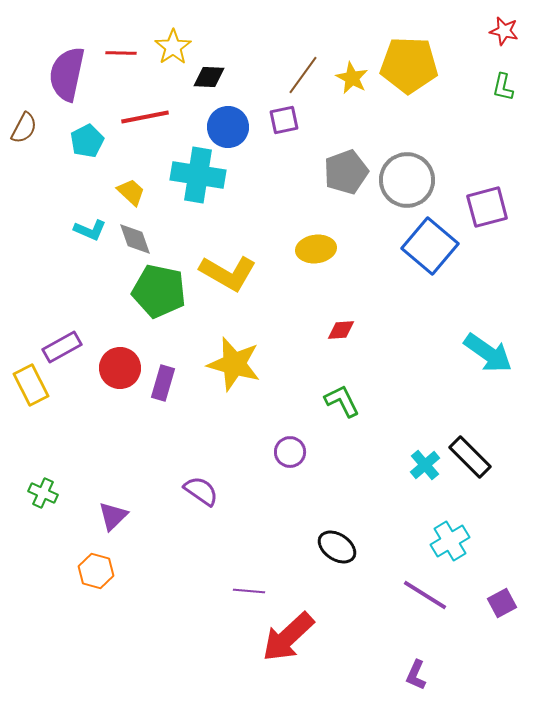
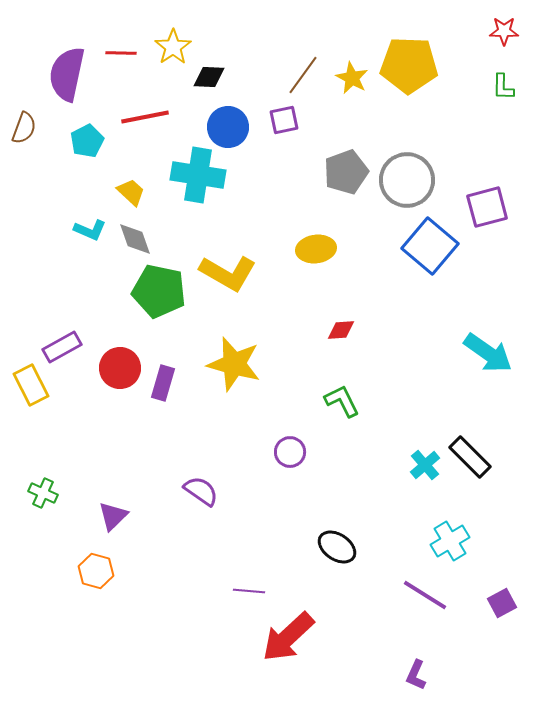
red star at (504, 31): rotated 12 degrees counterclockwise
green L-shape at (503, 87): rotated 12 degrees counterclockwise
brown semicircle at (24, 128): rotated 8 degrees counterclockwise
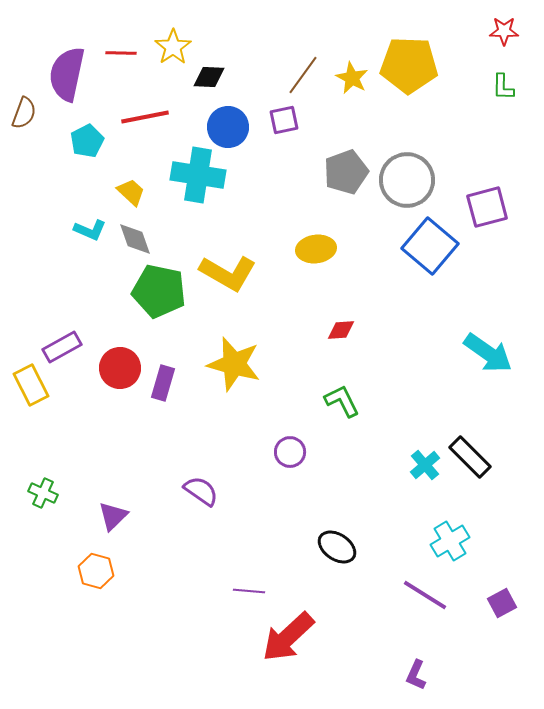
brown semicircle at (24, 128): moved 15 px up
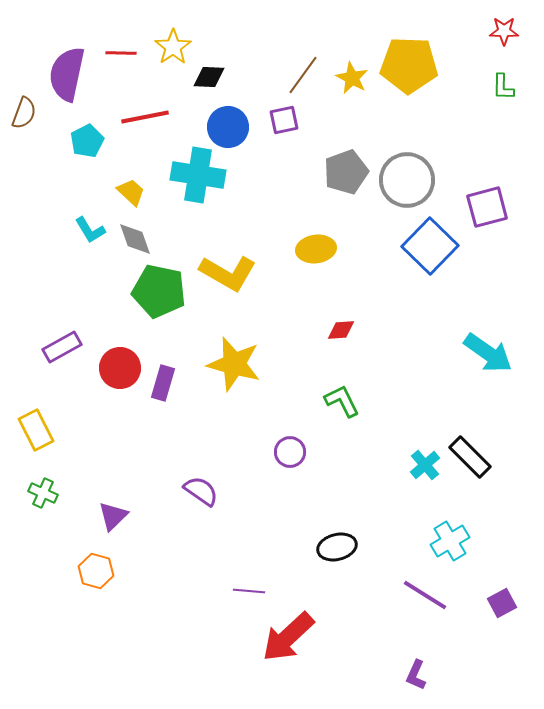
cyan L-shape at (90, 230): rotated 36 degrees clockwise
blue square at (430, 246): rotated 4 degrees clockwise
yellow rectangle at (31, 385): moved 5 px right, 45 px down
black ellipse at (337, 547): rotated 48 degrees counterclockwise
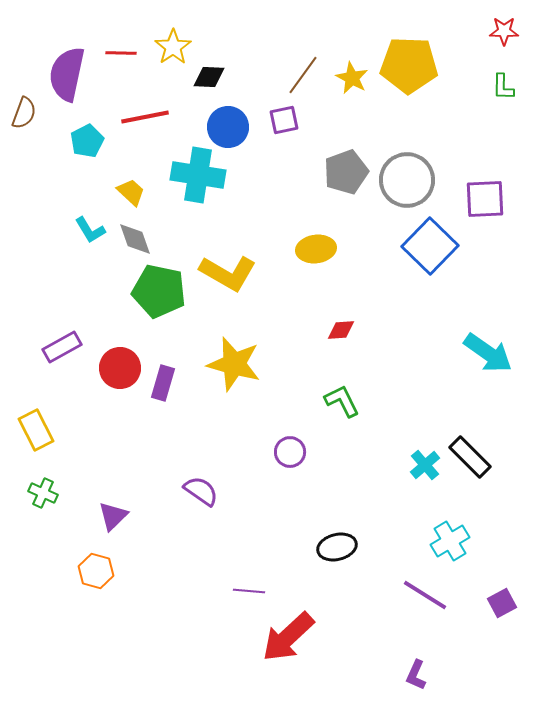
purple square at (487, 207): moved 2 px left, 8 px up; rotated 12 degrees clockwise
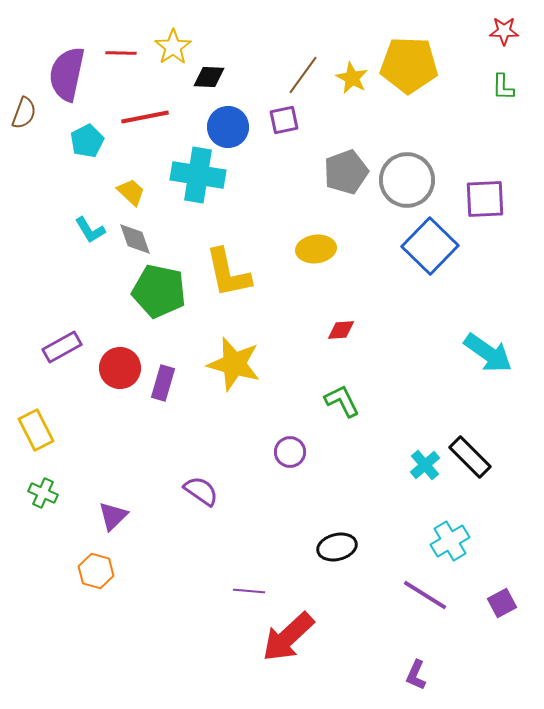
yellow L-shape at (228, 273): rotated 48 degrees clockwise
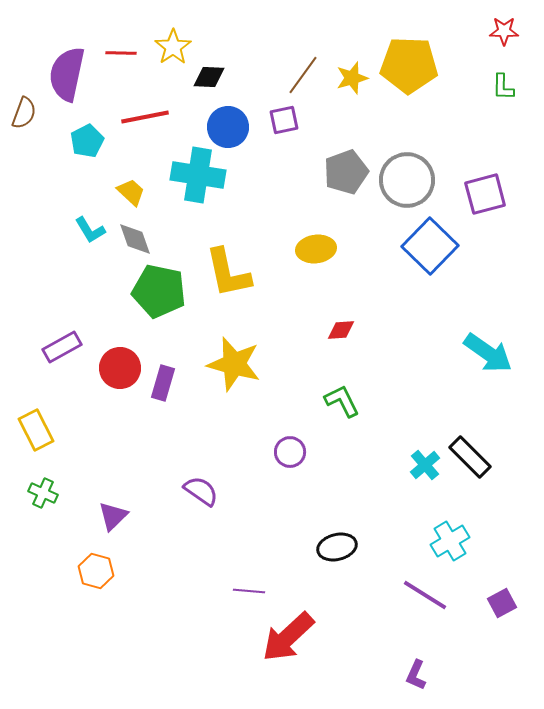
yellow star at (352, 78): rotated 28 degrees clockwise
purple square at (485, 199): moved 5 px up; rotated 12 degrees counterclockwise
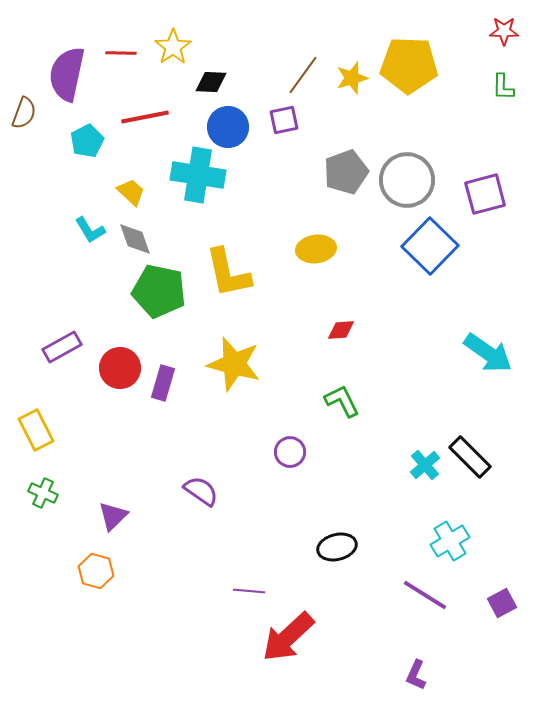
black diamond at (209, 77): moved 2 px right, 5 px down
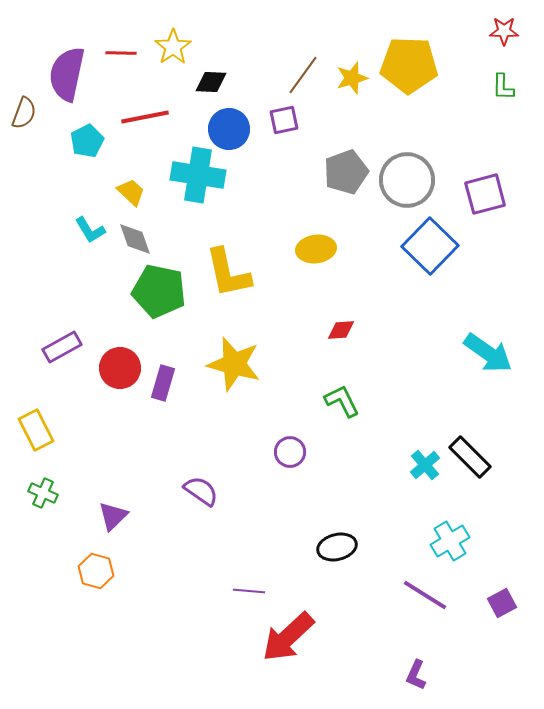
blue circle at (228, 127): moved 1 px right, 2 px down
